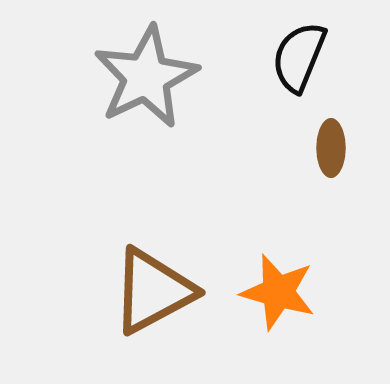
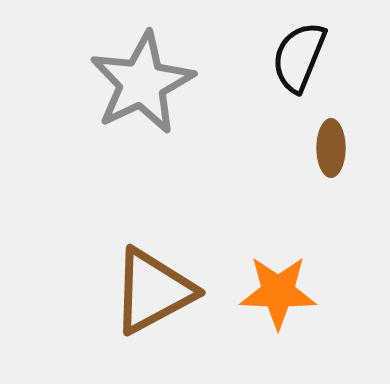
gray star: moved 4 px left, 6 px down
orange star: rotated 14 degrees counterclockwise
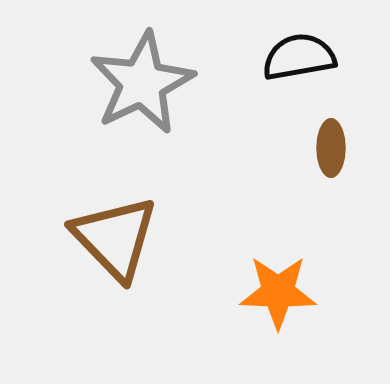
black semicircle: rotated 58 degrees clockwise
brown triangle: moved 38 px left, 53 px up; rotated 46 degrees counterclockwise
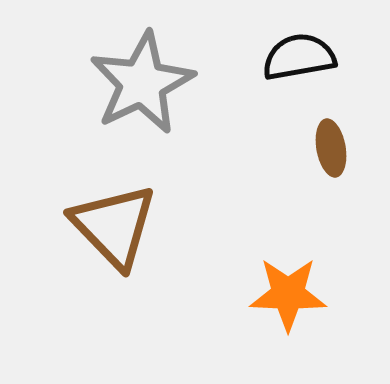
brown ellipse: rotated 10 degrees counterclockwise
brown triangle: moved 1 px left, 12 px up
orange star: moved 10 px right, 2 px down
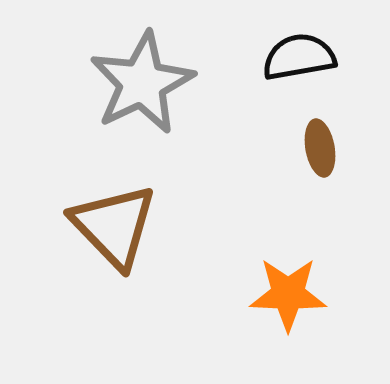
brown ellipse: moved 11 px left
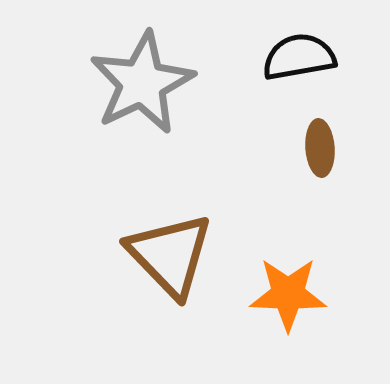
brown ellipse: rotated 6 degrees clockwise
brown triangle: moved 56 px right, 29 px down
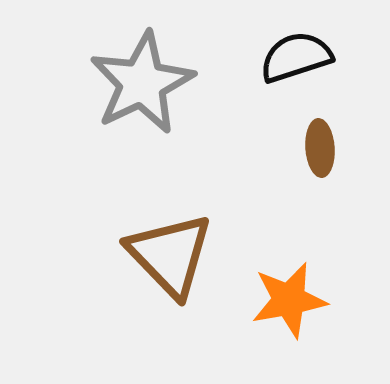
black semicircle: moved 3 px left; rotated 8 degrees counterclockwise
orange star: moved 1 px right, 6 px down; rotated 12 degrees counterclockwise
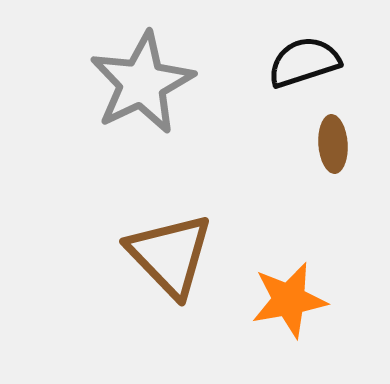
black semicircle: moved 8 px right, 5 px down
brown ellipse: moved 13 px right, 4 px up
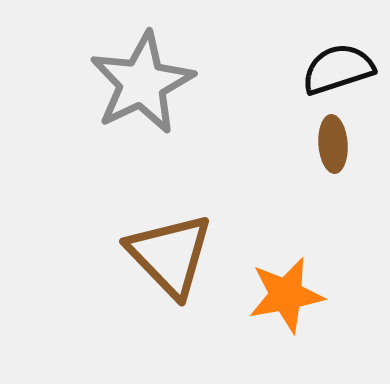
black semicircle: moved 34 px right, 7 px down
orange star: moved 3 px left, 5 px up
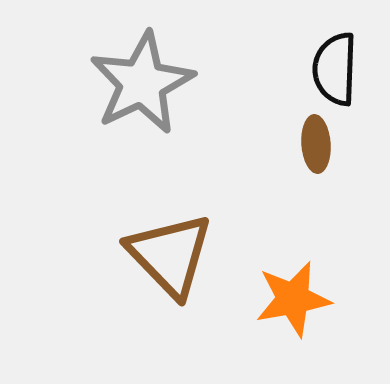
black semicircle: moved 3 px left; rotated 70 degrees counterclockwise
brown ellipse: moved 17 px left
orange star: moved 7 px right, 4 px down
